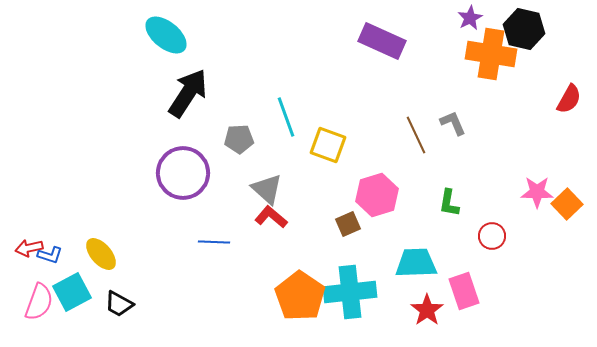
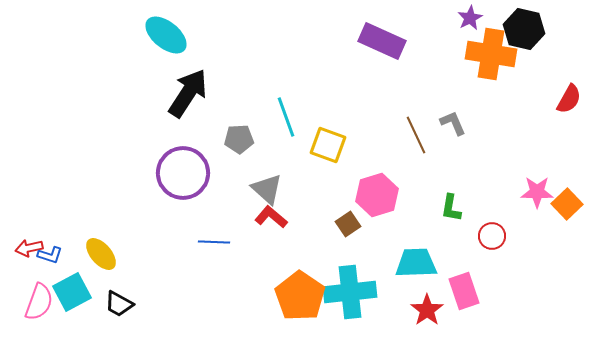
green L-shape: moved 2 px right, 5 px down
brown square: rotated 10 degrees counterclockwise
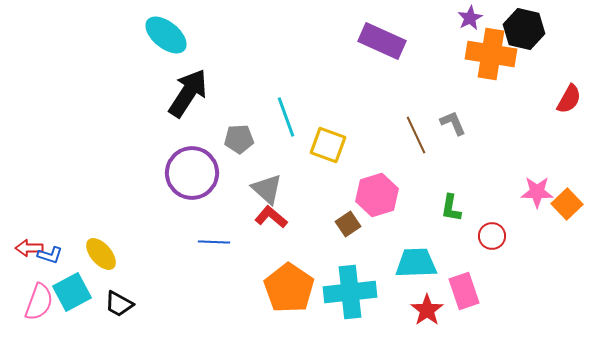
purple circle: moved 9 px right
red arrow: rotated 12 degrees clockwise
orange pentagon: moved 11 px left, 8 px up
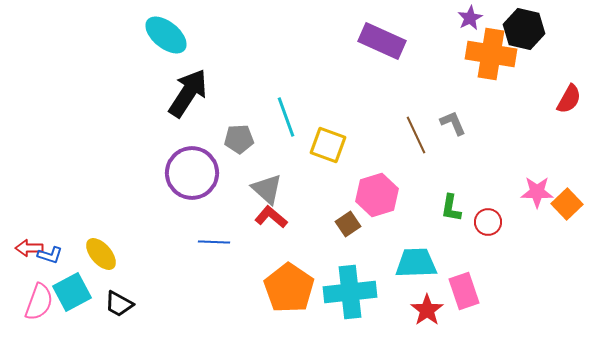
red circle: moved 4 px left, 14 px up
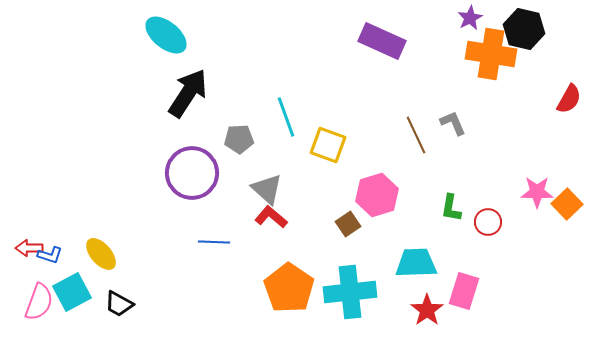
pink rectangle: rotated 36 degrees clockwise
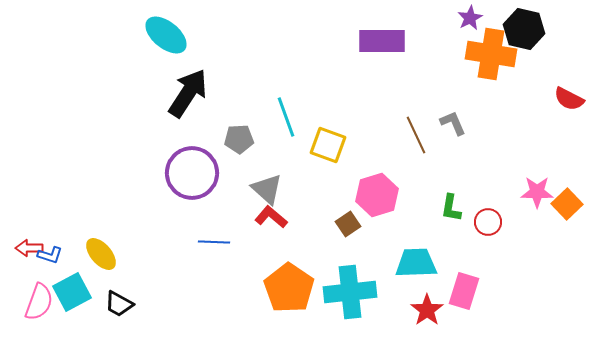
purple rectangle: rotated 24 degrees counterclockwise
red semicircle: rotated 88 degrees clockwise
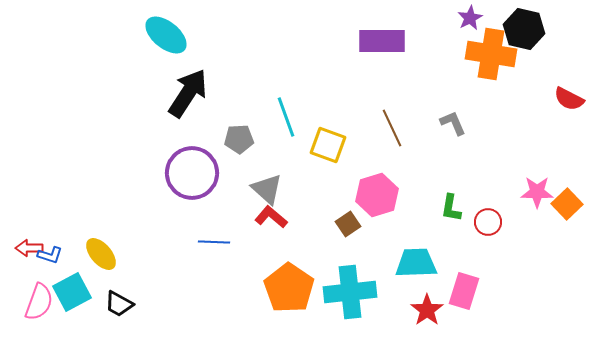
brown line: moved 24 px left, 7 px up
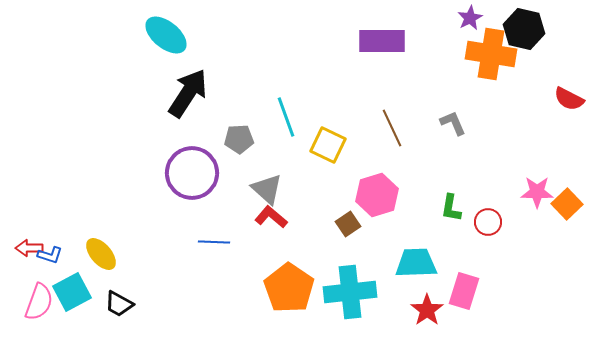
yellow square: rotated 6 degrees clockwise
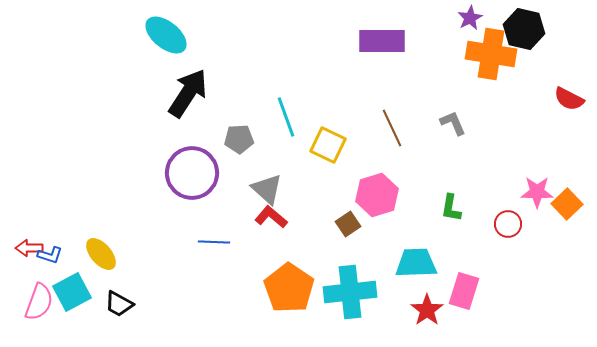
red circle: moved 20 px right, 2 px down
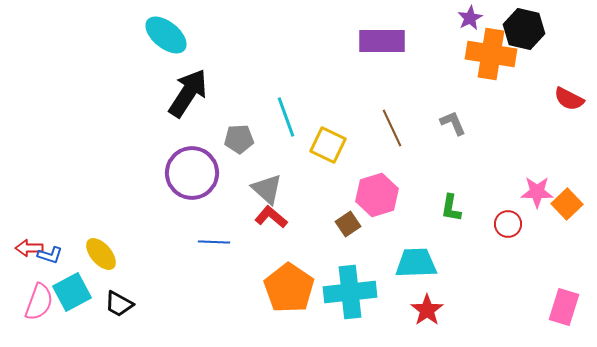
pink rectangle: moved 100 px right, 16 px down
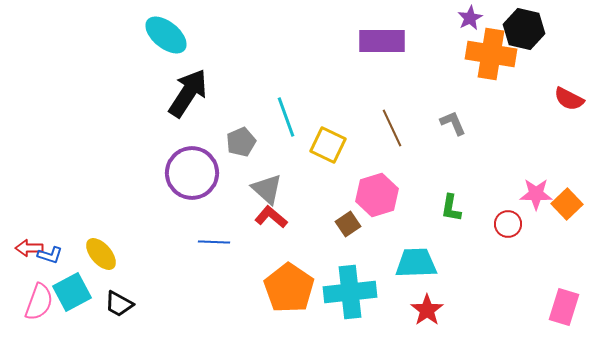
gray pentagon: moved 2 px right, 3 px down; rotated 20 degrees counterclockwise
pink star: moved 1 px left, 2 px down
